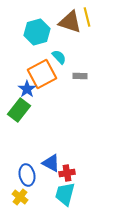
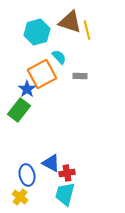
yellow line: moved 13 px down
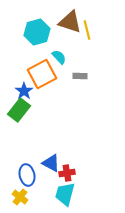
blue star: moved 3 px left, 2 px down
